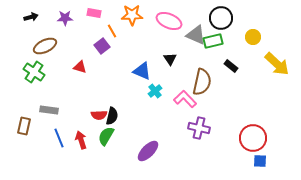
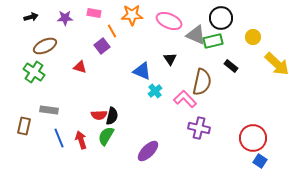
blue square: rotated 32 degrees clockwise
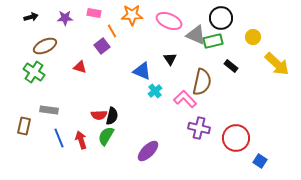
red circle: moved 17 px left
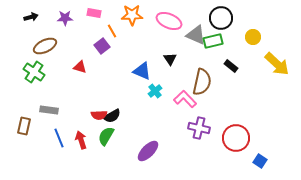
black semicircle: rotated 48 degrees clockwise
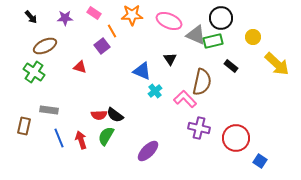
pink rectangle: rotated 24 degrees clockwise
black arrow: rotated 64 degrees clockwise
black semicircle: moved 3 px right, 1 px up; rotated 66 degrees clockwise
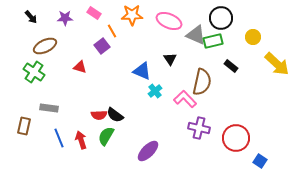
gray rectangle: moved 2 px up
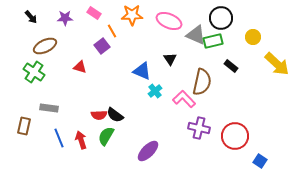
pink L-shape: moved 1 px left
red circle: moved 1 px left, 2 px up
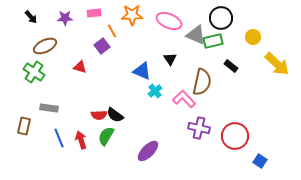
pink rectangle: rotated 40 degrees counterclockwise
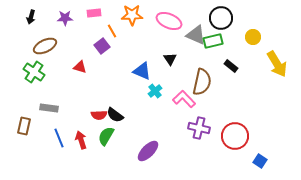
black arrow: rotated 56 degrees clockwise
yellow arrow: rotated 16 degrees clockwise
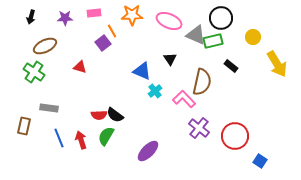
purple square: moved 1 px right, 3 px up
purple cross: rotated 25 degrees clockwise
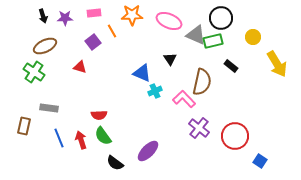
black arrow: moved 12 px right, 1 px up; rotated 32 degrees counterclockwise
purple square: moved 10 px left, 1 px up
blue triangle: moved 2 px down
cyan cross: rotated 16 degrees clockwise
black semicircle: moved 48 px down
green semicircle: moved 3 px left; rotated 66 degrees counterclockwise
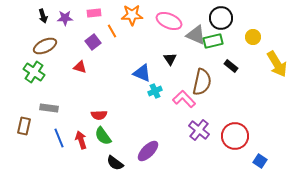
purple cross: moved 2 px down
